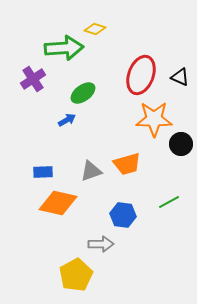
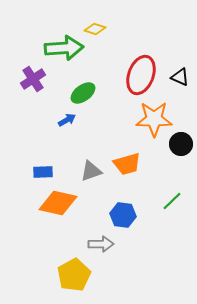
green line: moved 3 px right, 1 px up; rotated 15 degrees counterclockwise
yellow pentagon: moved 2 px left
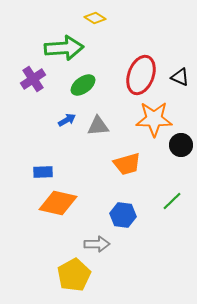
yellow diamond: moved 11 px up; rotated 15 degrees clockwise
green ellipse: moved 8 px up
black circle: moved 1 px down
gray triangle: moved 7 px right, 45 px up; rotated 15 degrees clockwise
gray arrow: moved 4 px left
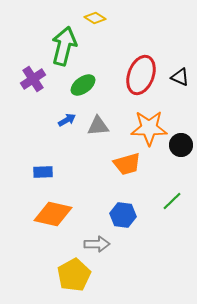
green arrow: moved 2 px up; rotated 72 degrees counterclockwise
orange star: moved 5 px left, 9 px down
orange diamond: moved 5 px left, 11 px down
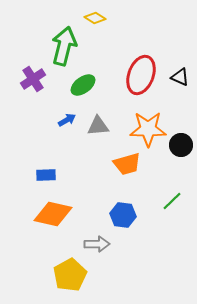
orange star: moved 1 px left, 1 px down
blue rectangle: moved 3 px right, 3 px down
yellow pentagon: moved 4 px left
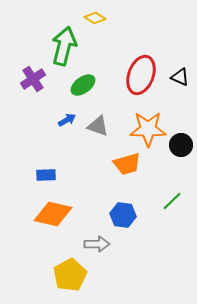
gray triangle: rotated 25 degrees clockwise
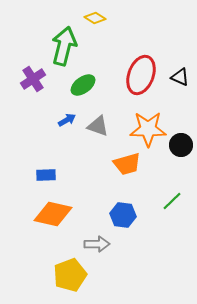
yellow pentagon: rotated 8 degrees clockwise
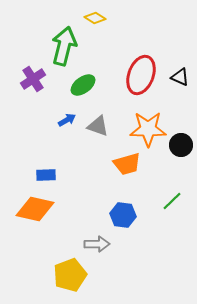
orange diamond: moved 18 px left, 5 px up
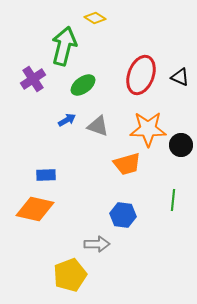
green line: moved 1 px right, 1 px up; rotated 40 degrees counterclockwise
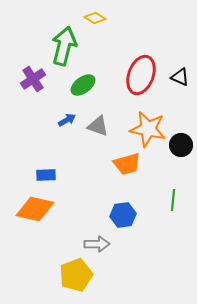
orange star: rotated 12 degrees clockwise
blue hexagon: rotated 15 degrees counterclockwise
yellow pentagon: moved 6 px right
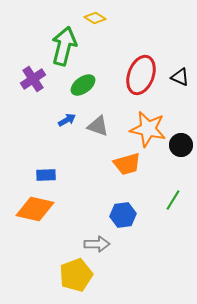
green line: rotated 25 degrees clockwise
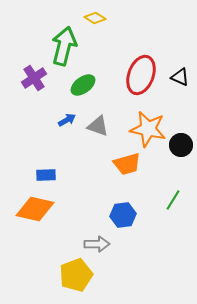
purple cross: moved 1 px right, 1 px up
